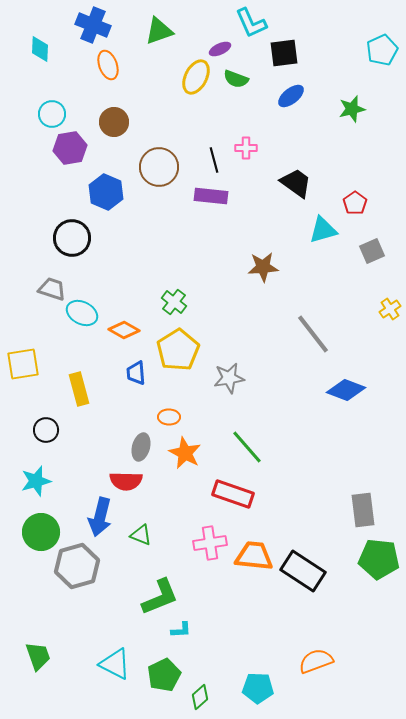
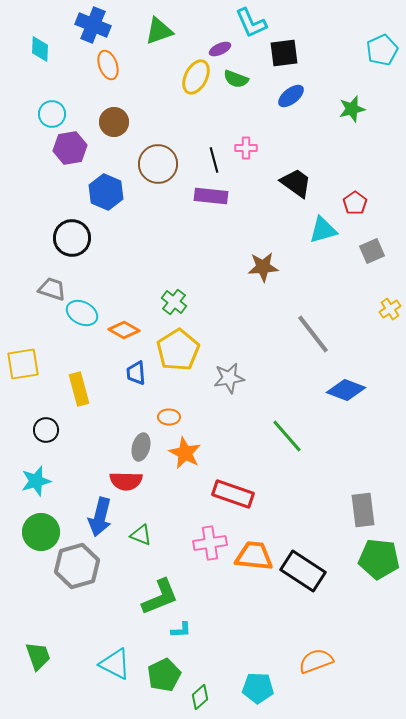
brown circle at (159, 167): moved 1 px left, 3 px up
green line at (247, 447): moved 40 px right, 11 px up
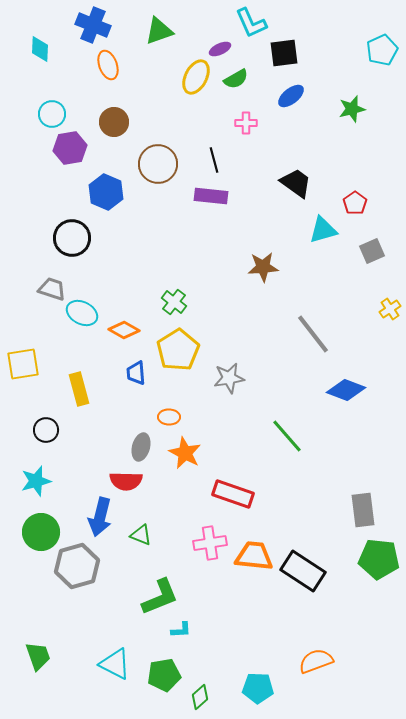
green semicircle at (236, 79): rotated 50 degrees counterclockwise
pink cross at (246, 148): moved 25 px up
green pentagon at (164, 675): rotated 16 degrees clockwise
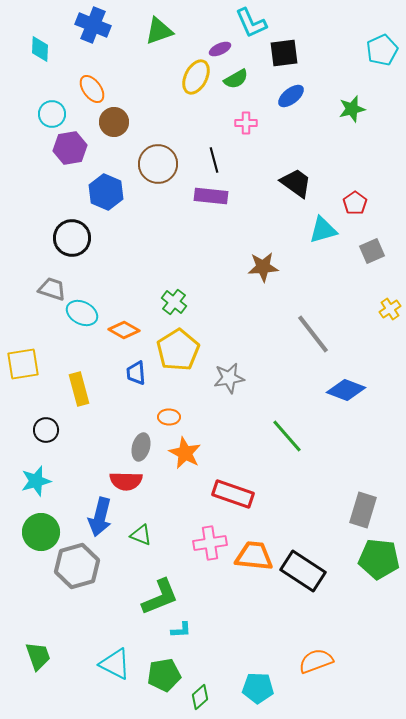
orange ellipse at (108, 65): moved 16 px left, 24 px down; rotated 16 degrees counterclockwise
gray rectangle at (363, 510): rotated 24 degrees clockwise
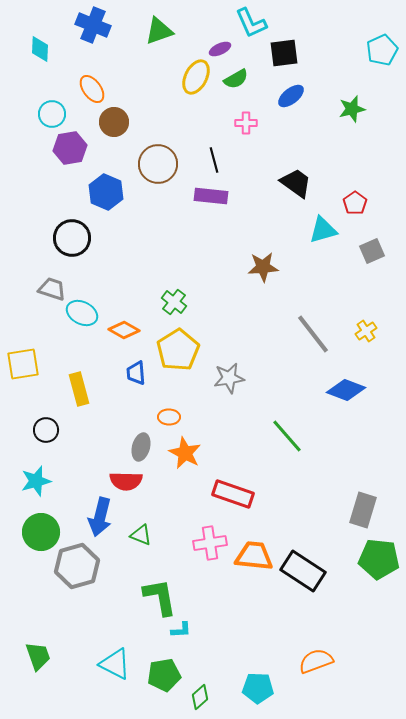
yellow cross at (390, 309): moved 24 px left, 22 px down
green L-shape at (160, 597): rotated 78 degrees counterclockwise
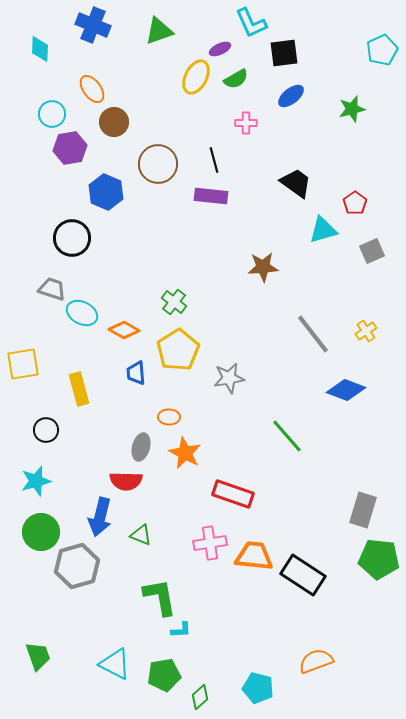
black rectangle at (303, 571): moved 4 px down
cyan pentagon at (258, 688): rotated 12 degrees clockwise
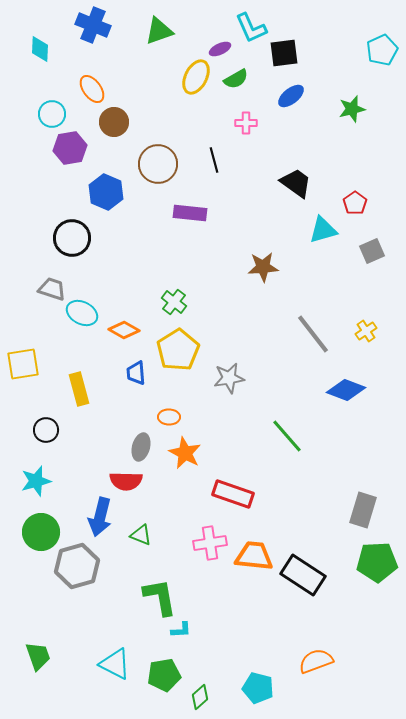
cyan L-shape at (251, 23): moved 5 px down
purple rectangle at (211, 196): moved 21 px left, 17 px down
green pentagon at (379, 559): moved 2 px left, 3 px down; rotated 9 degrees counterclockwise
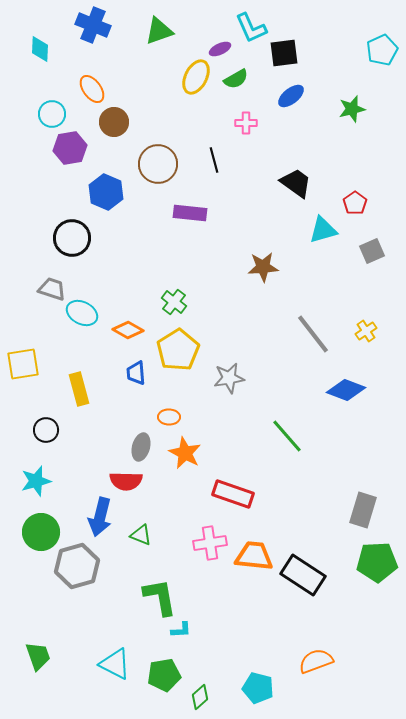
orange diamond at (124, 330): moved 4 px right
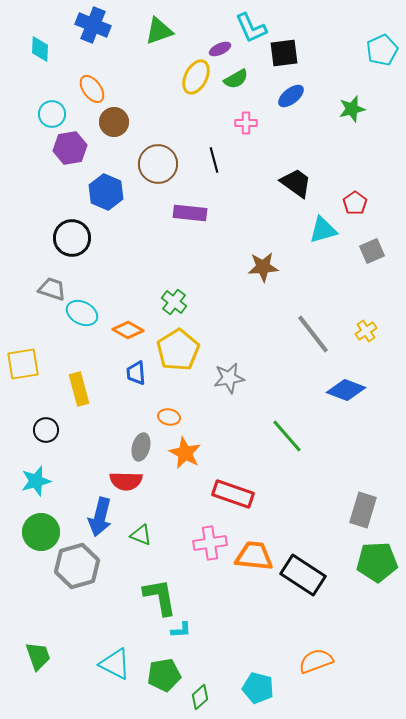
orange ellipse at (169, 417): rotated 10 degrees clockwise
